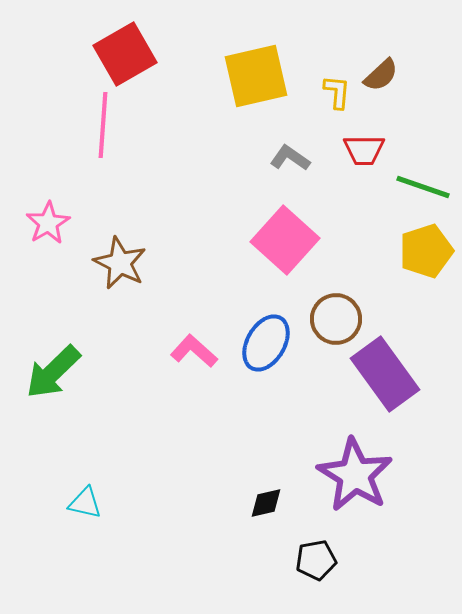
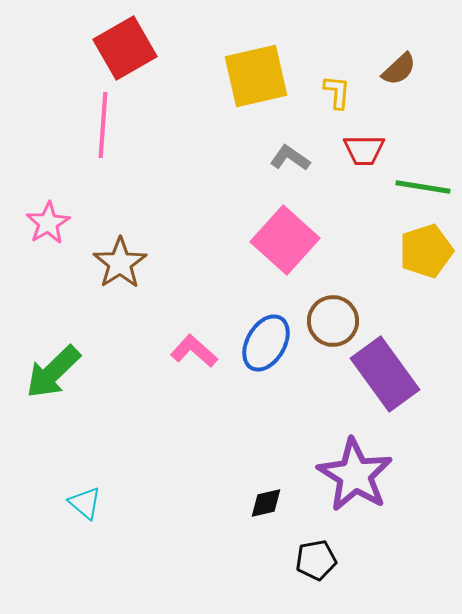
red square: moved 6 px up
brown semicircle: moved 18 px right, 6 px up
green line: rotated 10 degrees counterclockwise
brown star: rotated 12 degrees clockwise
brown circle: moved 3 px left, 2 px down
cyan triangle: rotated 27 degrees clockwise
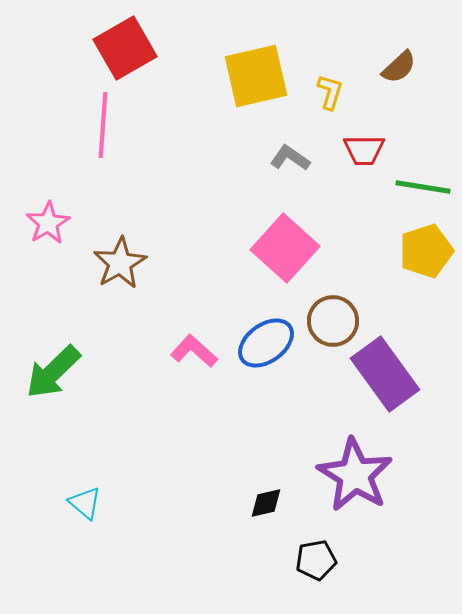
brown semicircle: moved 2 px up
yellow L-shape: moved 7 px left; rotated 12 degrees clockwise
pink square: moved 8 px down
brown star: rotated 4 degrees clockwise
blue ellipse: rotated 24 degrees clockwise
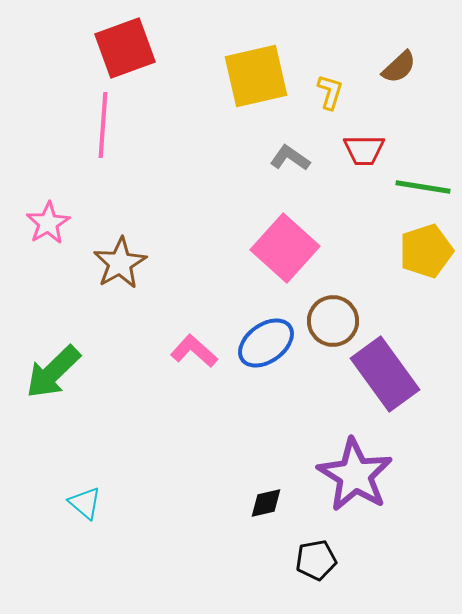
red square: rotated 10 degrees clockwise
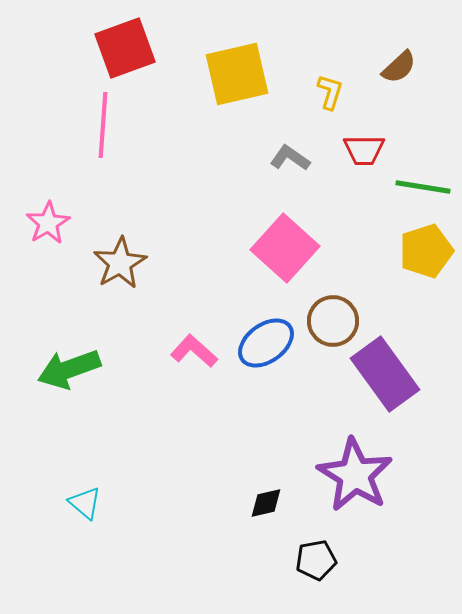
yellow square: moved 19 px left, 2 px up
green arrow: moved 16 px right, 3 px up; rotated 24 degrees clockwise
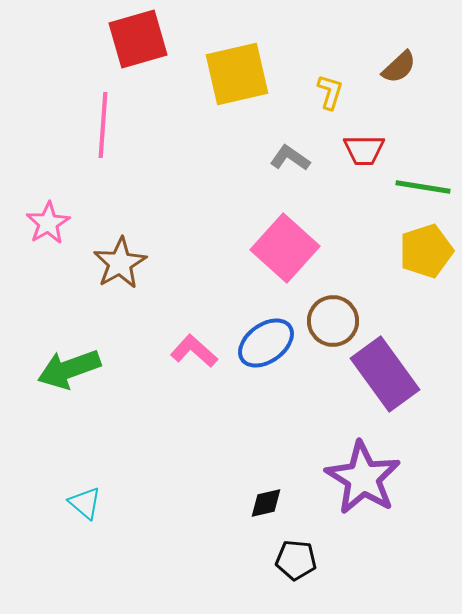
red square: moved 13 px right, 9 px up; rotated 4 degrees clockwise
purple star: moved 8 px right, 3 px down
black pentagon: moved 20 px left; rotated 15 degrees clockwise
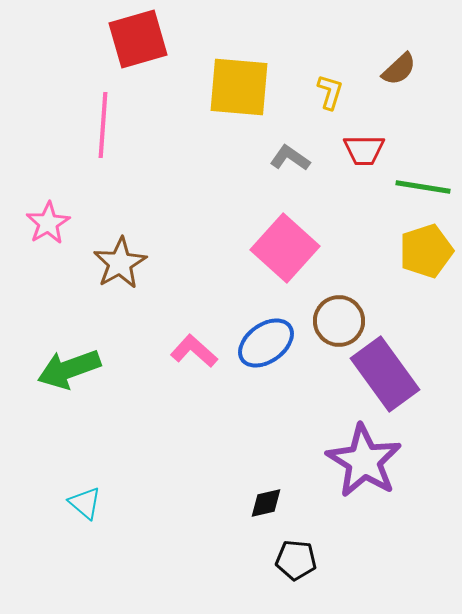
brown semicircle: moved 2 px down
yellow square: moved 2 px right, 13 px down; rotated 18 degrees clockwise
brown circle: moved 6 px right
purple star: moved 1 px right, 17 px up
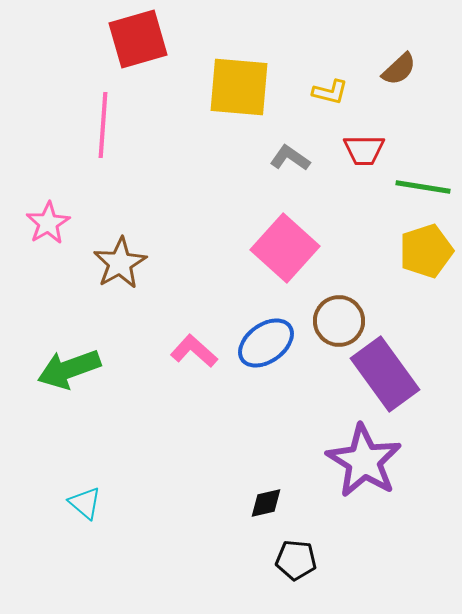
yellow L-shape: rotated 87 degrees clockwise
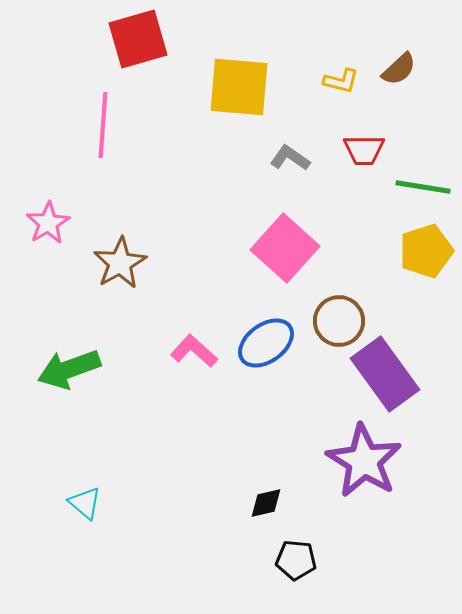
yellow L-shape: moved 11 px right, 11 px up
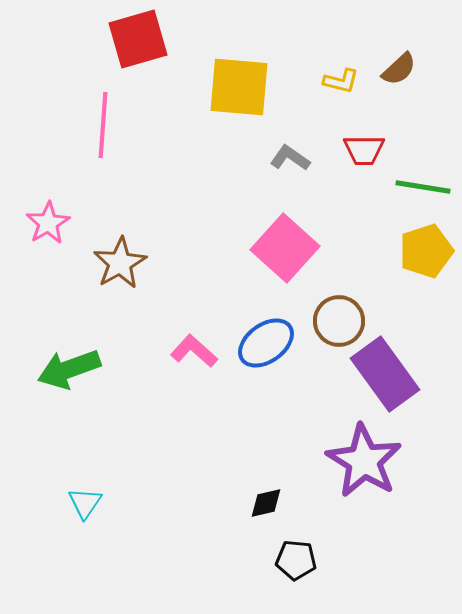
cyan triangle: rotated 24 degrees clockwise
